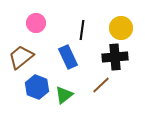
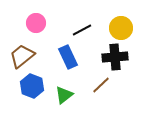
black line: rotated 54 degrees clockwise
brown trapezoid: moved 1 px right, 1 px up
blue hexagon: moved 5 px left, 1 px up
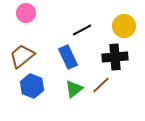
pink circle: moved 10 px left, 10 px up
yellow circle: moved 3 px right, 2 px up
green triangle: moved 10 px right, 6 px up
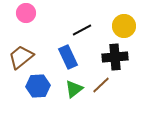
brown trapezoid: moved 1 px left, 1 px down
blue hexagon: moved 6 px right; rotated 25 degrees counterclockwise
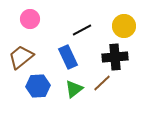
pink circle: moved 4 px right, 6 px down
brown line: moved 1 px right, 2 px up
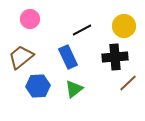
brown line: moved 26 px right
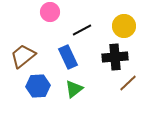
pink circle: moved 20 px right, 7 px up
brown trapezoid: moved 2 px right, 1 px up
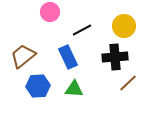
green triangle: rotated 42 degrees clockwise
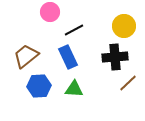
black line: moved 8 px left
brown trapezoid: moved 3 px right
blue hexagon: moved 1 px right
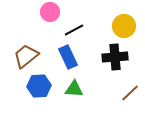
brown line: moved 2 px right, 10 px down
